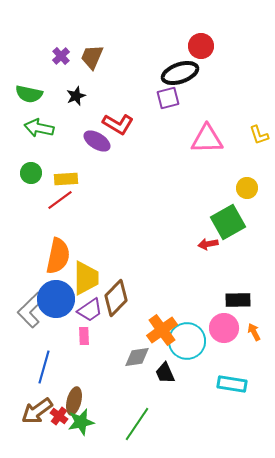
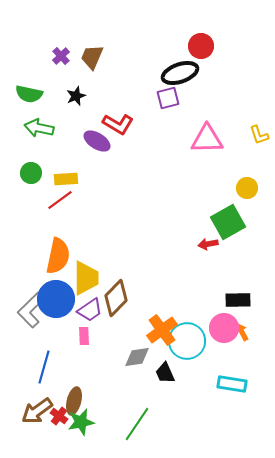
orange arrow: moved 12 px left
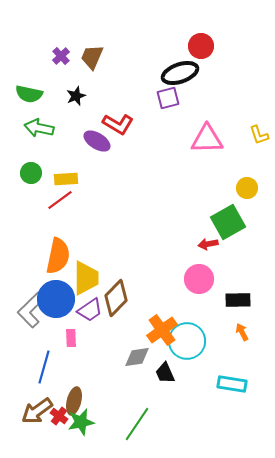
pink circle: moved 25 px left, 49 px up
pink rectangle: moved 13 px left, 2 px down
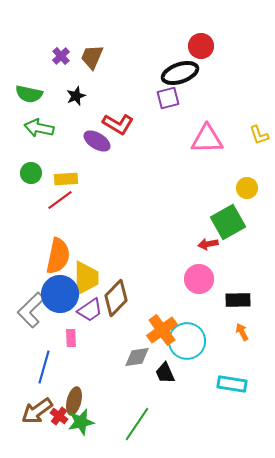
blue circle: moved 4 px right, 5 px up
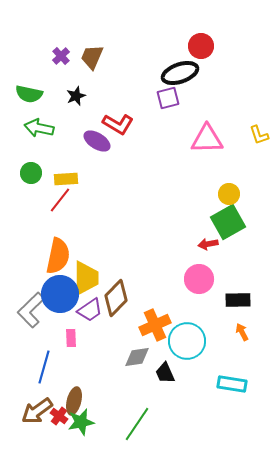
yellow circle: moved 18 px left, 6 px down
red line: rotated 16 degrees counterclockwise
orange cross: moved 7 px left, 5 px up; rotated 12 degrees clockwise
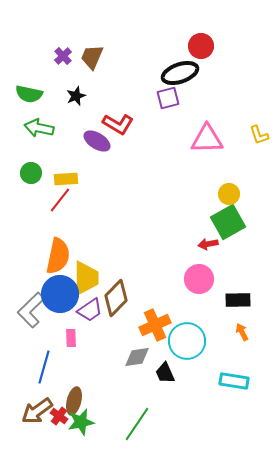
purple cross: moved 2 px right
cyan rectangle: moved 2 px right, 3 px up
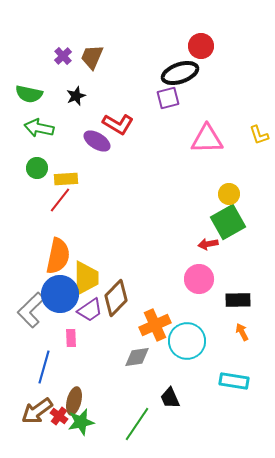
green circle: moved 6 px right, 5 px up
black trapezoid: moved 5 px right, 25 px down
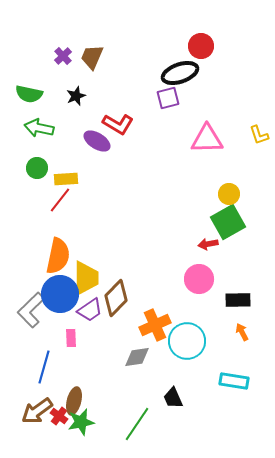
black trapezoid: moved 3 px right
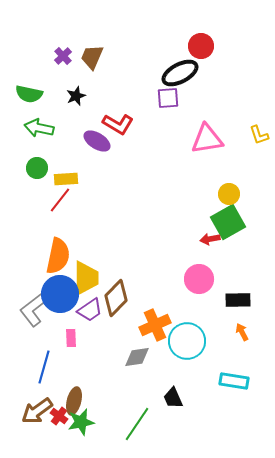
black ellipse: rotated 9 degrees counterclockwise
purple square: rotated 10 degrees clockwise
pink triangle: rotated 8 degrees counterclockwise
red arrow: moved 2 px right, 5 px up
gray L-shape: moved 3 px right, 1 px up; rotated 6 degrees clockwise
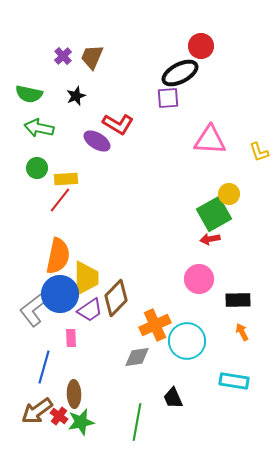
yellow L-shape: moved 17 px down
pink triangle: moved 3 px right, 1 px down; rotated 12 degrees clockwise
green square: moved 14 px left, 8 px up
brown ellipse: moved 7 px up; rotated 16 degrees counterclockwise
green line: moved 2 px up; rotated 24 degrees counterclockwise
